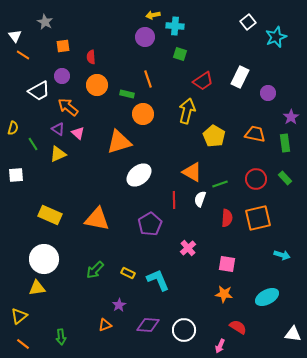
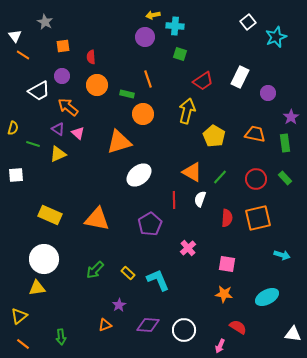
green line at (33, 144): rotated 40 degrees counterclockwise
green line at (220, 184): moved 7 px up; rotated 28 degrees counterclockwise
yellow rectangle at (128, 273): rotated 16 degrees clockwise
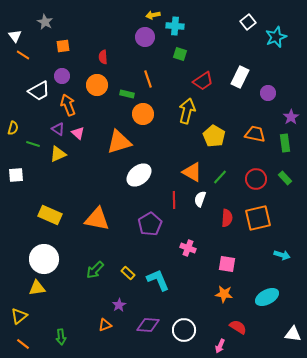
red semicircle at (91, 57): moved 12 px right
orange arrow at (68, 107): moved 2 px up; rotated 30 degrees clockwise
pink cross at (188, 248): rotated 28 degrees counterclockwise
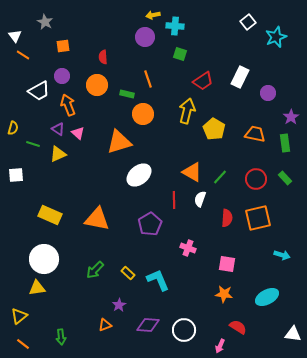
yellow pentagon at (214, 136): moved 7 px up
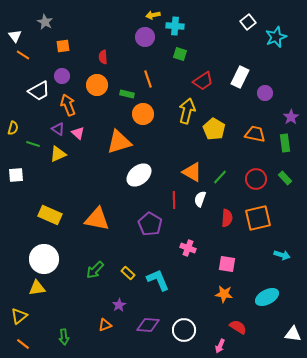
purple circle at (268, 93): moved 3 px left
purple pentagon at (150, 224): rotated 10 degrees counterclockwise
green arrow at (61, 337): moved 3 px right
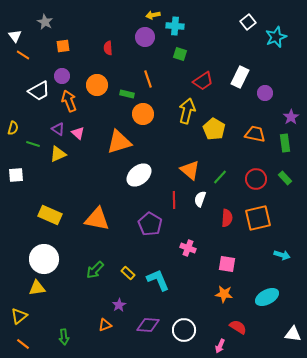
red semicircle at (103, 57): moved 5 px right, 9 px up
orange arrow at (68, 105): moved 1 px right, 4 px up
orange triangle at (192, 172): moved 2 px left, 2 px up; rotated 10 degrees clockwise
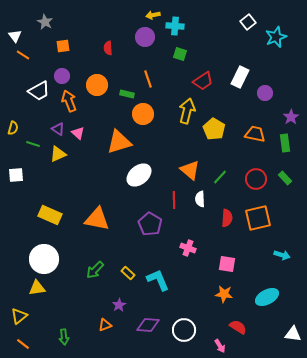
white semicircle at (200, 199): rotated 21 degrees counterclockwise
pink arrow at (220, 346): rotated 56 degrees counterclockwise
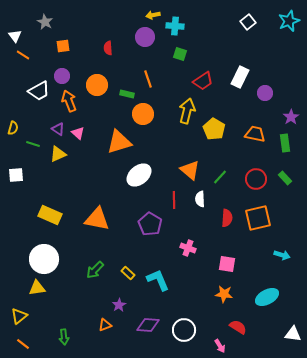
cyan star at (276, 37): moved 13 px right, 16 px up
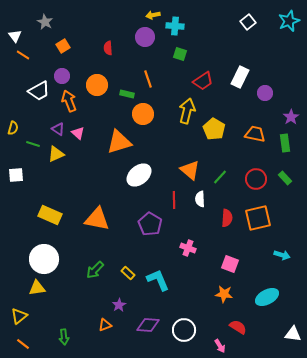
orange square at (63, 46): rotated 24 degrees counterclockwise
yellow triangle at (58, 154): moved 2 px left
pink square at (227, 264): moved 3 px right; rotated 12 degrees clockwise
